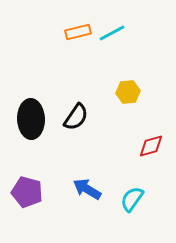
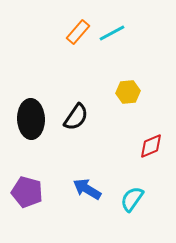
orange rectangle: rotated 35 degrees counterclockwise
red diamond: rotated 8 degrees counterclockwise
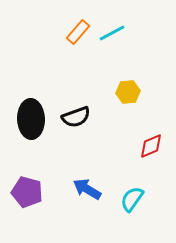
black semicircle: rotated 36 degrees clockwise
